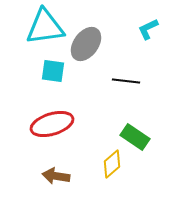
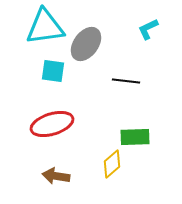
green rectangle: rotated 36 degrees counterclockwise
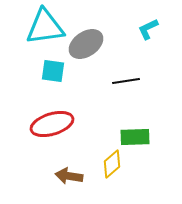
gray ellipse: rotated 20 degrees clockwise
black line: rotated 16 degrees counterclockwise
brown arrow: moved 13 px right
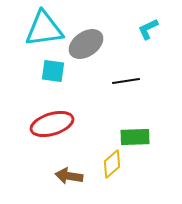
cyan triangle: moved 1 px left, 2 px down
